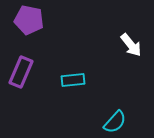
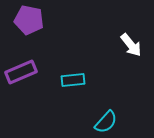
purple rectangle: rotated 44 degrees clockwise
cyan semicircle: moved 9 px left
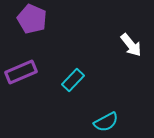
purple pentagon: moved 3 px right, 1 px up; rotated 12 degrees clockwise
cyan rectangle: rotated 40 degrees counterclockwise
cyan semicircle: rotated 20 degrees clockwise
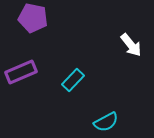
purple pentagon: moved 1 px right, 1 px up; rotated 12 degrees counterclockwise
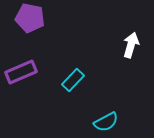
purple pentagon: moved 3 px left
white arrow: rotated 125 degrees counterclockwise
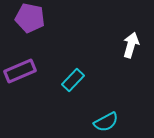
purple rectangle: moved 1 px left, 1 px up
